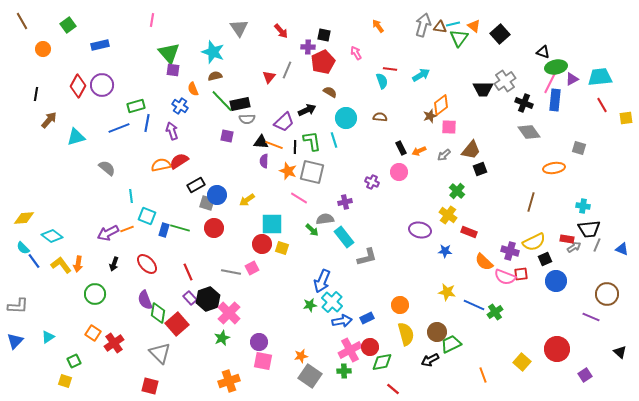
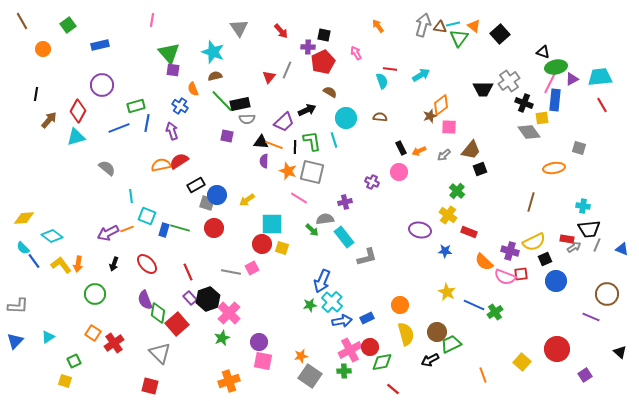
gray cross at (505, 81): moved 4 px right
red diamond at (78, 86): moved 25 px down
yellow square at (626, 118): moved 84 px left
yellow star at (447, 292): rotated 18 degrees clockwise
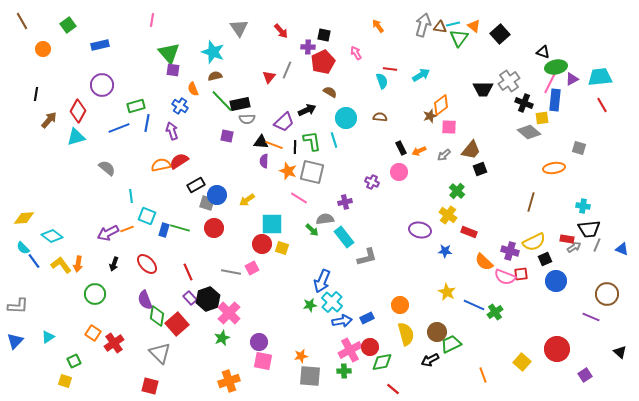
gray diamond at (529, 132): rotated 15 degrees counterclockwise
green diamond at (158, 313): moved 1 px left, 3 px down
gray square at (310, 376): rotated 30 degrees counterclockwise
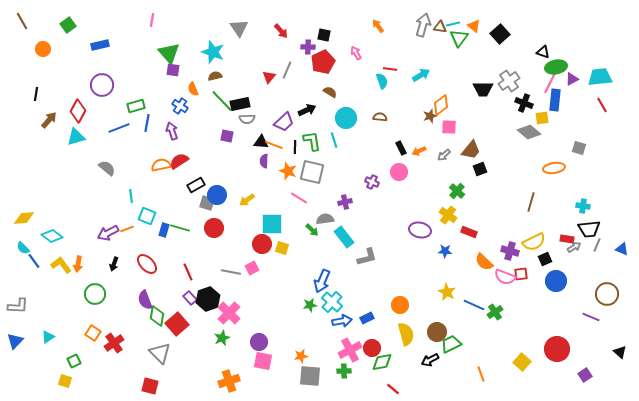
red circle at (370, 347): moved 2 px right, 1 px down
orange line at (483, 375): moved 2 px left, 1 px up
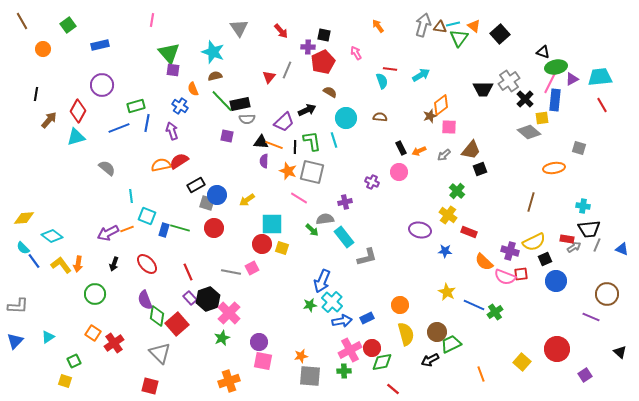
black cross at (524, 103): moved 1 px right, 4 px up; rotated 24 degrees clockwise
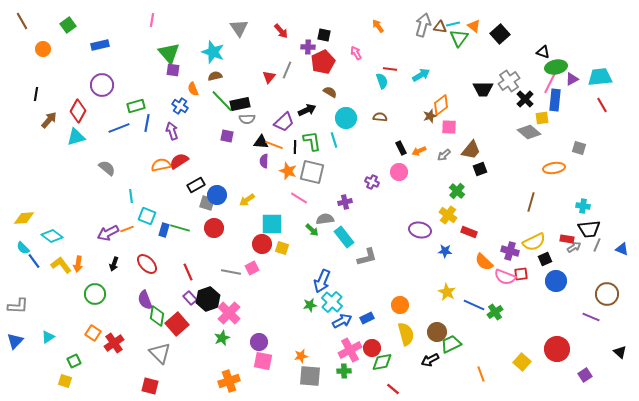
blue arrow at (342, 321): rotated 18 degrees counterclockwise
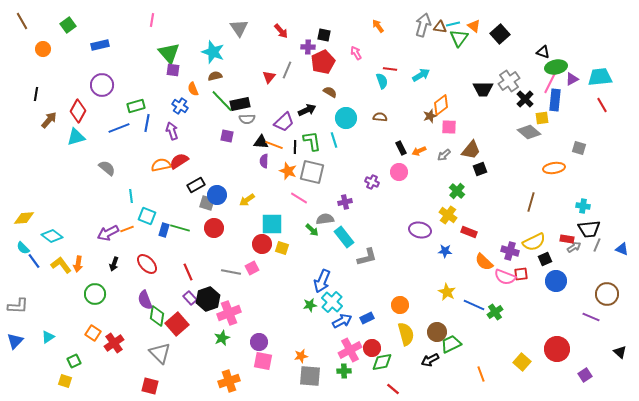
pink cross at (229, 313): rotated 25 degrees clockwise
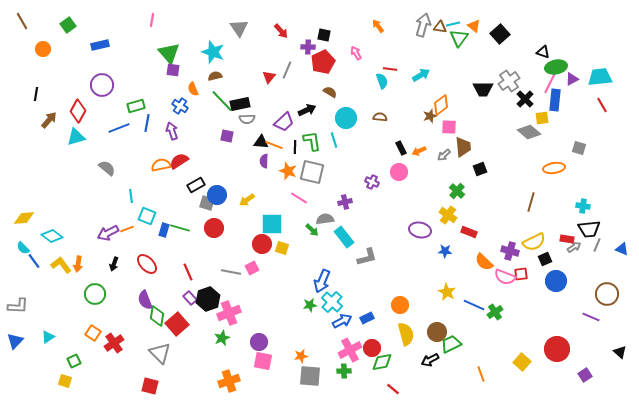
brown trapezoid at (471, 150): moved 8 px left, 3 px up; rotated 45 degrees counterclockwise
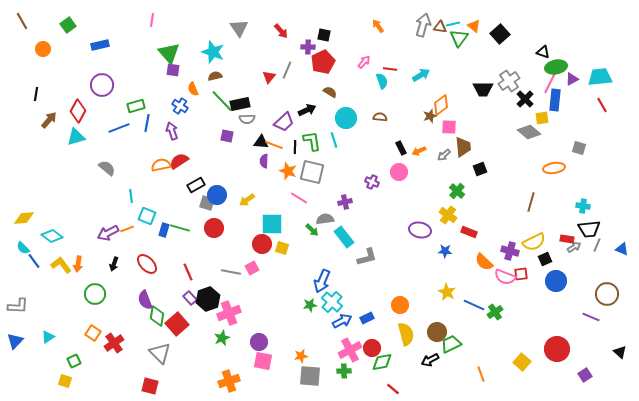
pink arrow at (356, 53): moved 8 px right, 9 px down; rotated 72 degrees clockwise
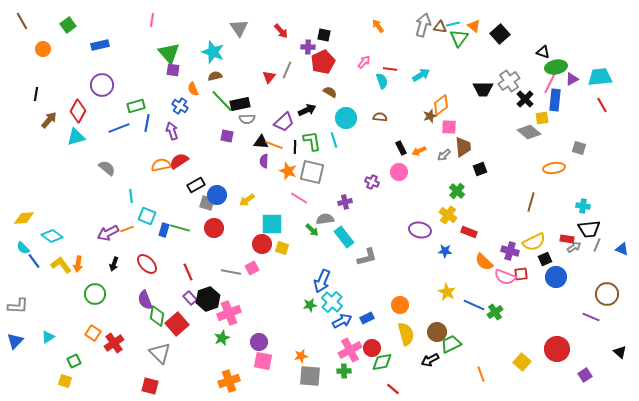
blue circle at (556, 281): moved 4 px up
